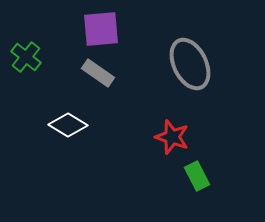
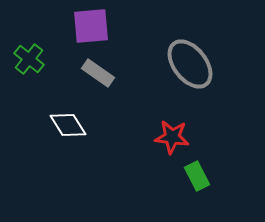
purple square: moved 10 px left, 3 px up
green cross: moved 3 px right, 2 px down
gray ellipse: rotated 12 degrees counterclockwise
white diamond: rotated 27 degrees clockwise
red star: rotated 12 degrees counterclockwise
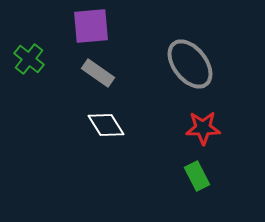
white diamond: moved 38 px right
red star: moved 31 px right, 9 px up; rotated 8 degrees counterclockwise
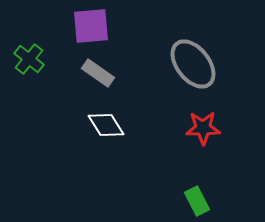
gray ellipse: moved 3 px right
green rectangle: moved 25 px down
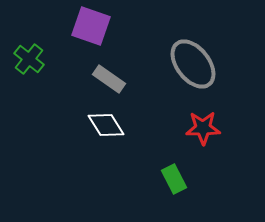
purple square: rotated 24 degrees clockwise
gray rectangle: moved 11 px right, 6 px down
green rectangle: moved 23 px left, 22 px up
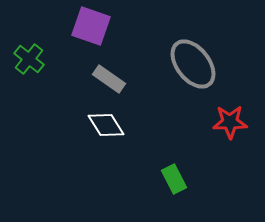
red star: moved 27 px right, 6 px up
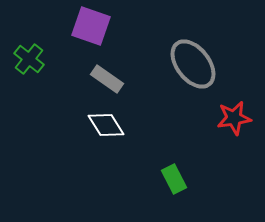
gray rectangle: moved 2 px left
red star: moved 4 px right, 4 px up; rotated 8 degrees counterclockwise
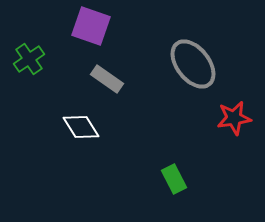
green cross: rotated 16 degrees clockwise
white diamond: moved 25 px left, 2 px down
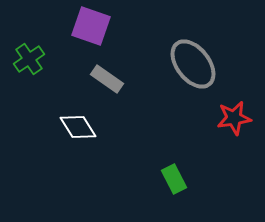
white diamond: moved 3 px left
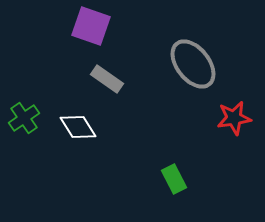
green cross: moved 5 px left, 59 px down
